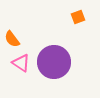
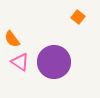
orange square: rotated 32 degrees counterclockwise
pink triangle: moved 1 px left, 1 px up
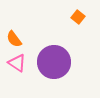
orange semicircle: moved 2 px right
pink triangle: moved 3 px left, 1 px down
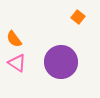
purple circle: moved 7 px right
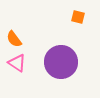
orange square: rotated 24 degrees counterclockwise
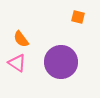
orange semicircle: moved 7 px right
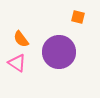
purple circle: moved 2 px left, 10 px up
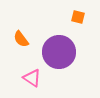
pink triangle: moved 15 px right, 15 px down
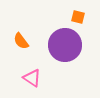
orange semicircle: moved 2 px down
purple circle: moved 6 px right, 7 px up
